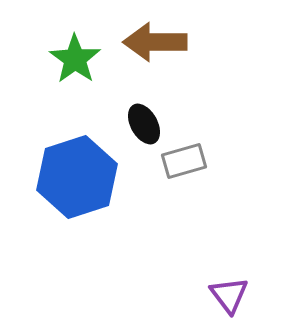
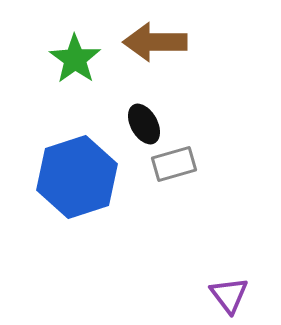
gray rectangle: moved 10 px left, 3 px down
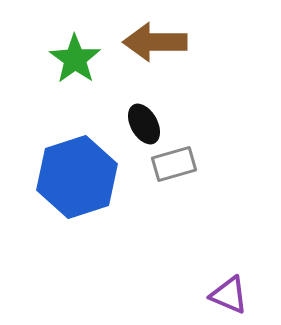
purple triangle: rotated 30 degrees counterclockwise
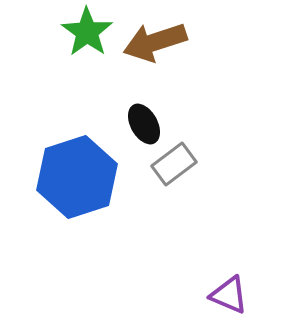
brown arrow: rotated 18 degrees counterclockwise
green star: moved 12 px right, 27 px up
gray rectangle: rotated 21 degrees counterclockwise
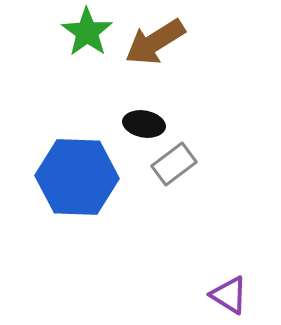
brown arrow: rotated 14 degrees counterclockwise
black ellipse: rotated 51 degrees counterclockwise
blue hexagon: rotated 20 degrees clockwise
purple triangle: rotated 9 degrees clockwise
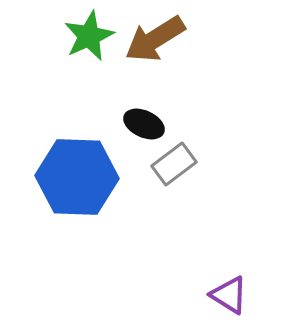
green star: moved 2 px right, 4 px down; rotated 12 degrees clockwise
brown arrow: moved 3 px up
black ellipse: rotated 15 degrees clockwise
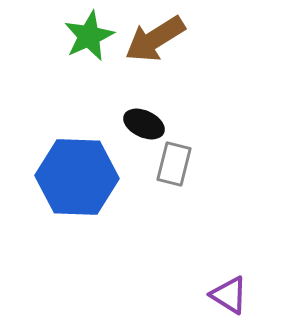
gray rectangle: rotated 39 degrees counterclockwise
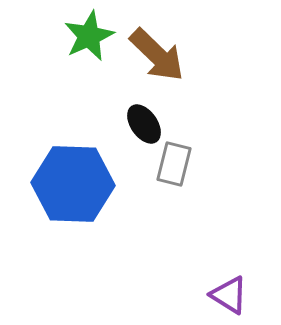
brown arrow: moved 2 px right, 16 px down; rotated 104 degrees counterclockwise
black ellipse: rotated 30 degrees clockwise
blue hexagon: moved 4 px left, 7 px down
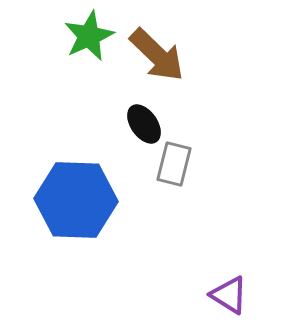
blue hexagon: moved 3 px right, 16 px down
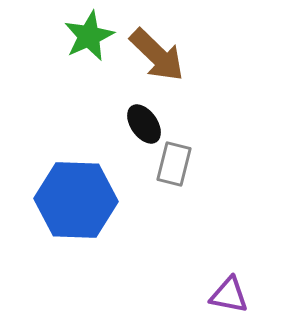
purple triangle: rotated 21 degrees counterclockwise
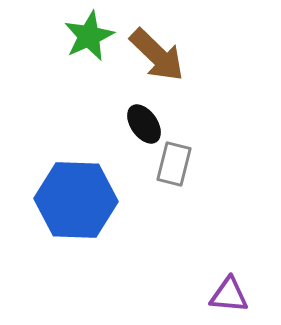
purple triangle: rotated 6 degrees counterclockwise
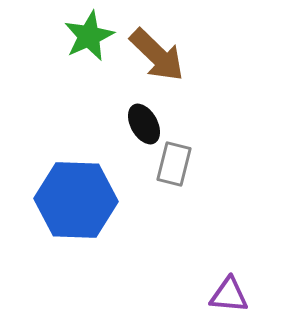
black ellipse: rotated 6 degrees clockwise
